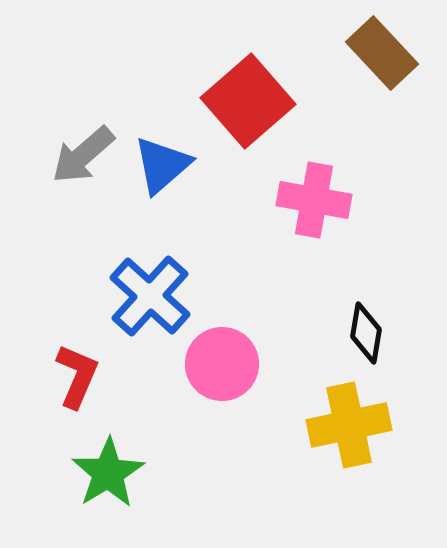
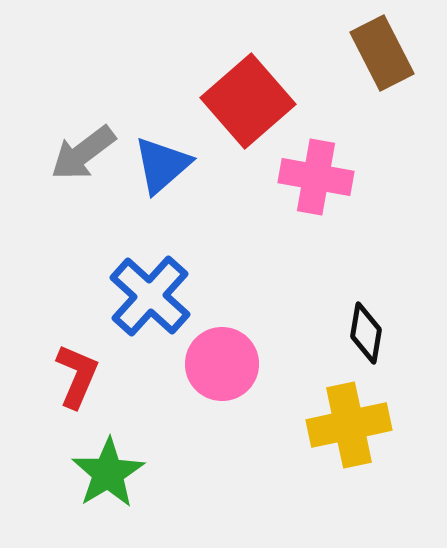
brown rectangle: rotated 16 degrees clockwise
gray arrow: moved 2 px up; rotated 4 degrees clockwise
pink cross: moved 2 px right, 23 px up
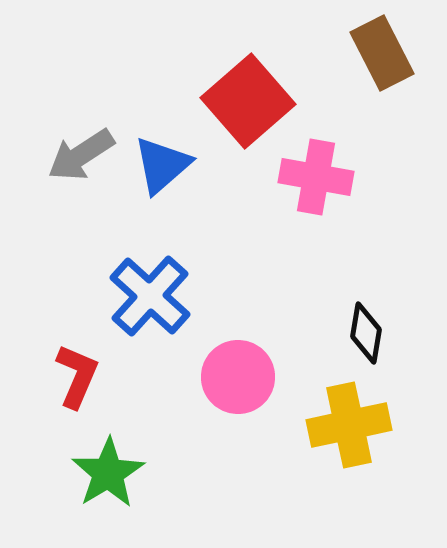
gray arrow: moved 2 px left, 2 px down; rotated 4 degrees clockwise
pink circle: moved 16 px right, 13 px down
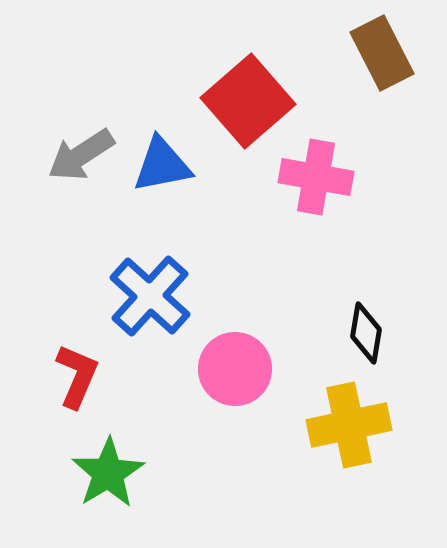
blue triangle: rotated 30 degrees clockwise
pink circle: moved 3 px left, 8 px up
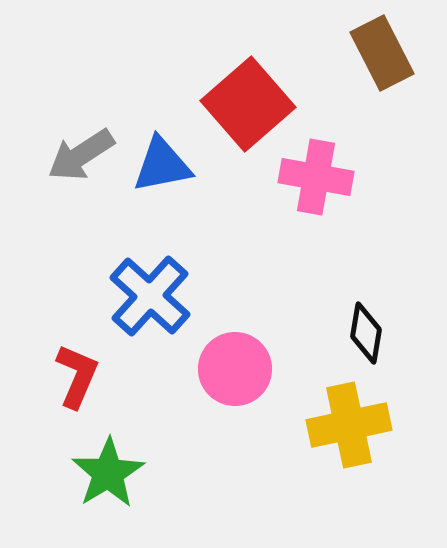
red square: moved 3 px down
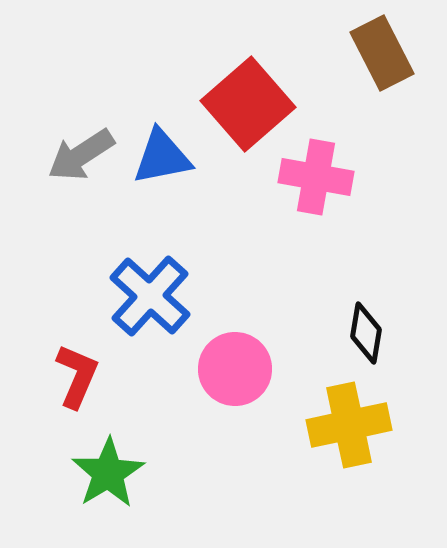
blue triangle: moved 8 px up
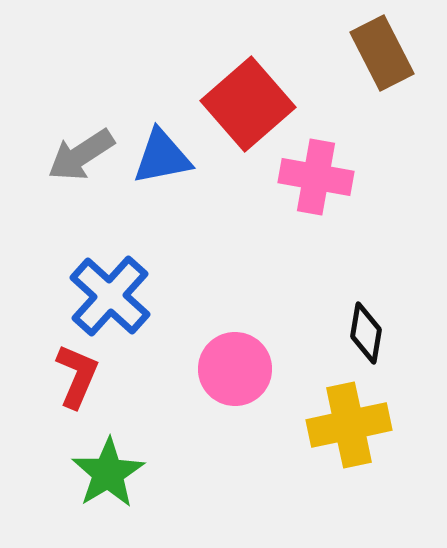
blue cross: moved 40 px left
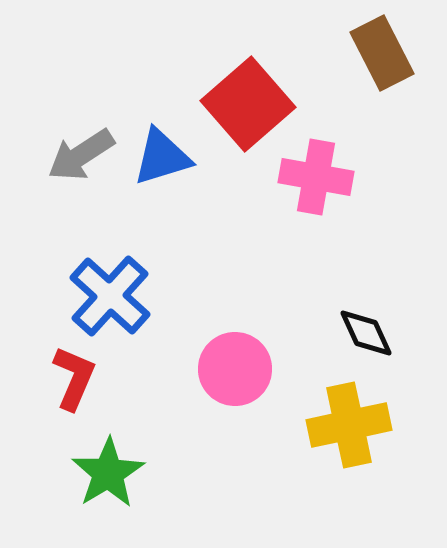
blue triangle: rotated 6 degrees counterclockwise
black diamond: rotated 34 degrees counterclockwise
red L-shape: moved 3 px left, 2 px down
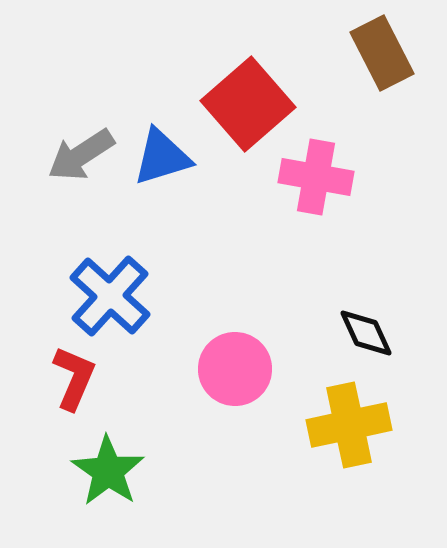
green star: moved 2 px up; rotated 6 degrees counterclockwise
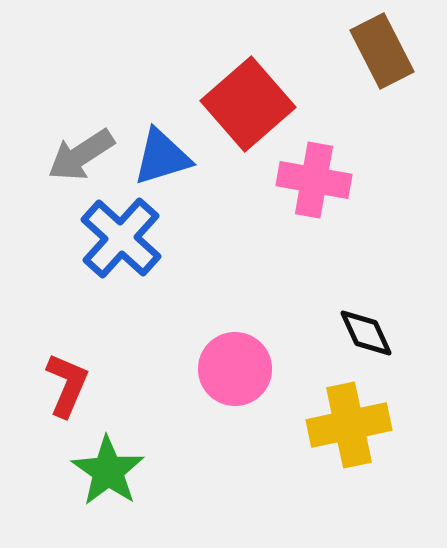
brown rectangle: moved 2 px up
pink cross: moved 2 px left, 3 px down
blue cross: moved 11 px right, 58 px up
red L-shape: moved 7 px left, 7 px down
